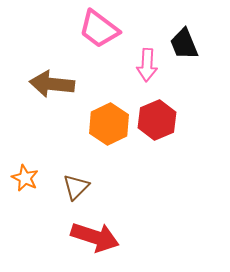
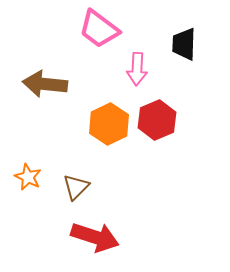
black trapezoid: rotated 24 degrees clockwise
pink arrow: moved 10 px left, 4 px down
brown arrow: moved 7 px left
orange star: moved 3 px right, 1 px up
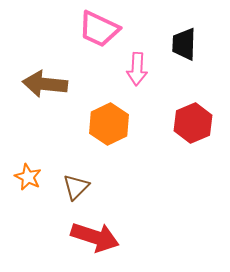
pink trapezoid: rotated 12 degrees counterclockwise
red hexagon: moved 36 px right, 3 px down
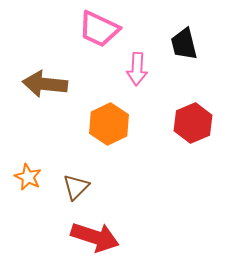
black trapezoid: rotated 16 degrees counterclockwise
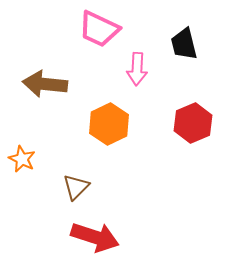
orange star: moved 6 px left, 18 px up
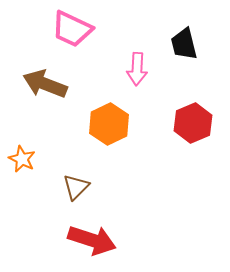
pink trapezoid: moved 27 px left
brown arrow: rotated 15 degrees clockwise
red arrow: moved 3 px left, 3 px down
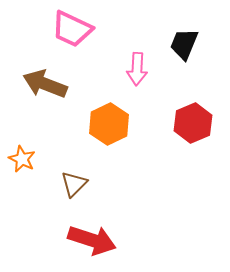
black trapezoid: rotated 36 degrees clockwise
brown triangle: moved 2 px left, 3 px up
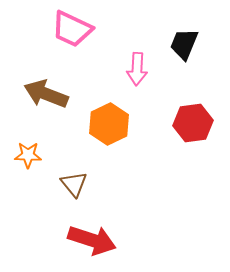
brown arrow: moved 1 px right, 10 px down
red hexagon: rotated 15 degrees clockwise
orange star: moved 6 px right, 4 px up; rotated 24 degrees counterclockwise
brown triangle: rotated 24 degrees counterclockwise
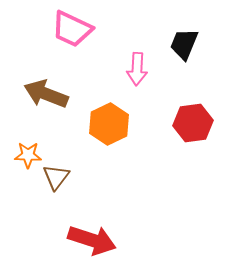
brown triangle: moved 18 px left, 7 px up; rotated 16 degrees clockwise
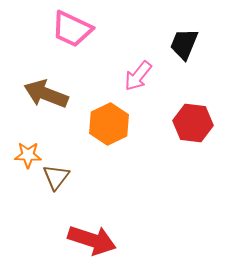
pink arrow: moved 1 px right, 7 px down; rotated 36 degrees clockwise
red hexagon: rotated 15 degrees clockwise
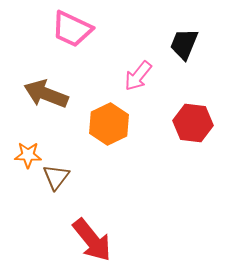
red arrow: rotated 33 degrees clockwise
